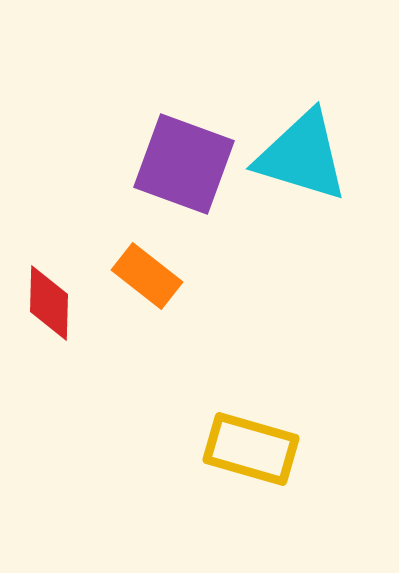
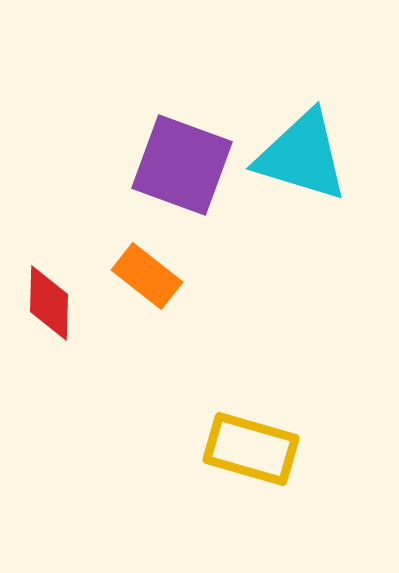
purple square: moved 2 px left, 1 px down
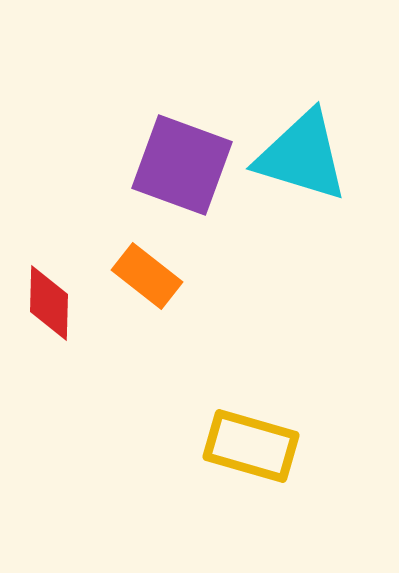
yellow rectangle: moved 3 px up
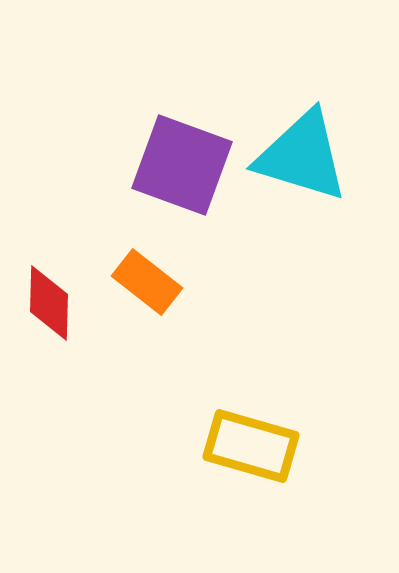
orange rectangle: moved 6 px down
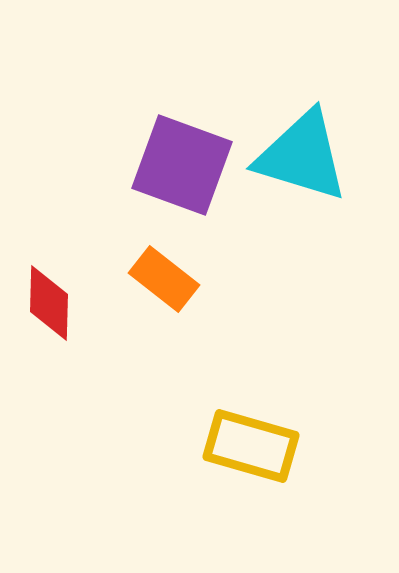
orange rectangle: moved 17 px right, 3 px up
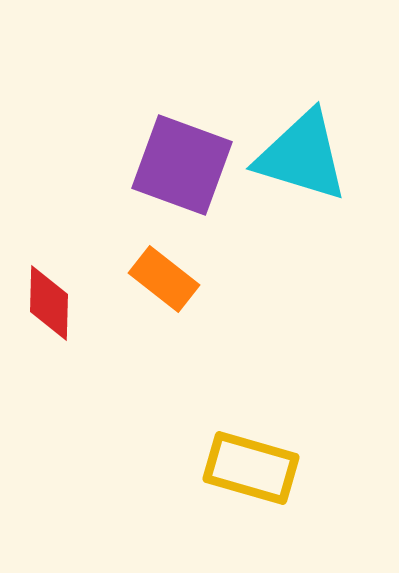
yellow rectangle: moved 22 px down
